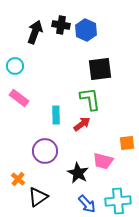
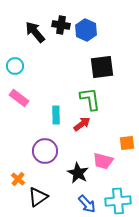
black arrow: rotated 60 degrees counterclockwise
black square: moved 2 px right, 2 px up
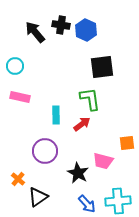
pink rectangle: moved 1 px right, 1 px up; rotated 24 degrees counterclockwise
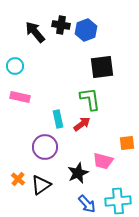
blue hexagon: rotated 15 degrees clockwise
cyan rectangle: moved 2 px right, 4 px down; rotated 12 degrees counterclockwise
purple circle: moved 4 px up
black star: rotated 20 degrees clockwise
black triangle: moved 3 px right, 12 px up
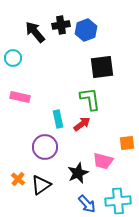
black cross: rotated 18 degrees counterclockwise
cyan circle: moved 2 px left, 8 px up
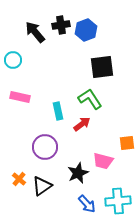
cyan circle: moved 2 px down
green L-shape: rotated 25 degrees counterclockwise
cyan rectangle: moved 8 px up
orange cross: moved 1 px right
black triangle: moved 1 px right, 1 px down
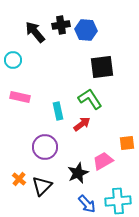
blue hexagon: rotated 25 degrees clockwise
pink trapezoid: rotated 135 degrees clockwise
black triangle: rotated 10 degrees counterclockwise
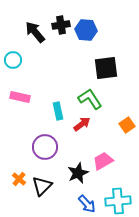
black square: moved 4 px right, 1 px down
orange square: moved 18 px up; rotated 28 degrees counterclockwise
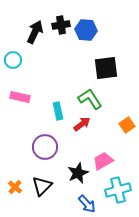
black arrow: rotated 65 degrees clockwise
orange cross: moved 4 px left, 8 px down
cyan cross: moved 11 px up; rotated 10 degrees counterclockwise
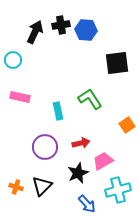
black square: moved 11 px right, 5 px up
red arrow: moved 1 px left, 19 px down; rotated 24 degrees clockwise
orange cross: moved 1 px right; rotated 24 degrees counterclockwise
